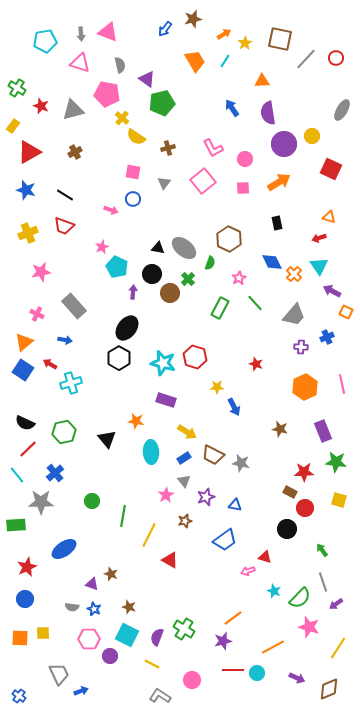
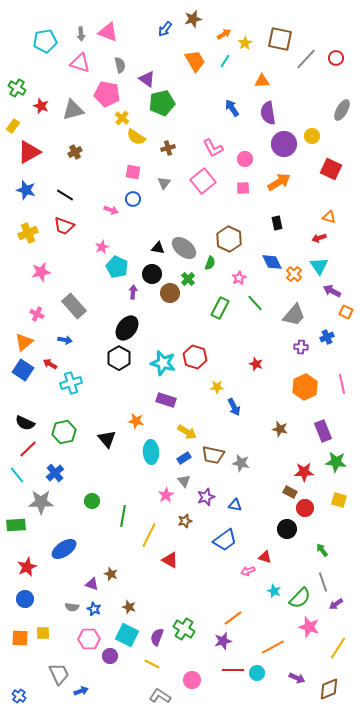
brown trapezoid at (213, 455): rotated 15 degrees counterclockwise
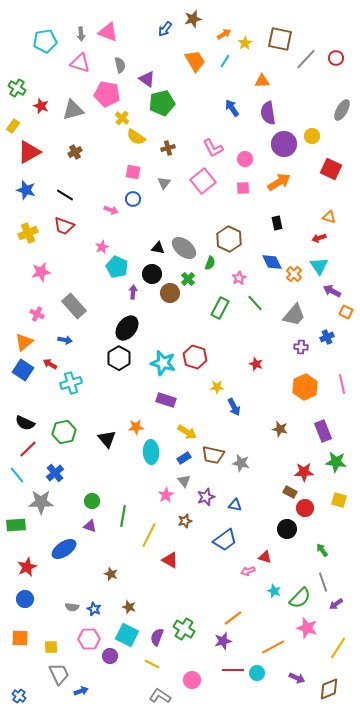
orange star at (136, 421): moved 6 px down; rotated 14 degrees counterclockwise
purple triangle at (92, 584): moved 2 px left, 58 px up
pink star at (309, 627): moved 2 px left, 1 px down
yellow square at (43, 633): moved 8 px right, 14 px down
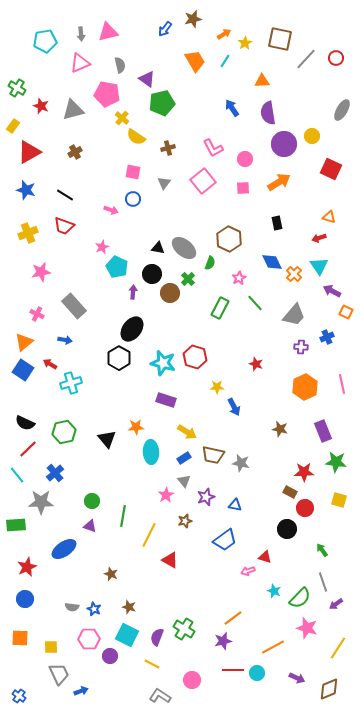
pink triangle at (108, 32): rotated 35 degrees counterclockwise
pink triangle at (80, 63): rotated 40 degrees counterclockwise
black ellipse at (127, 328): moved 5 px right, 1 px down
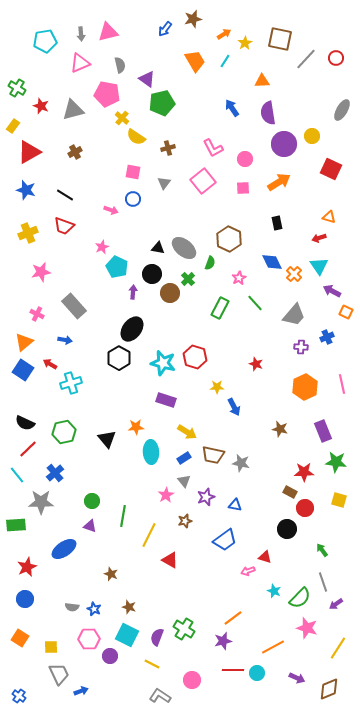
orange square at (20, 638): rotated 30 degrees clockwise
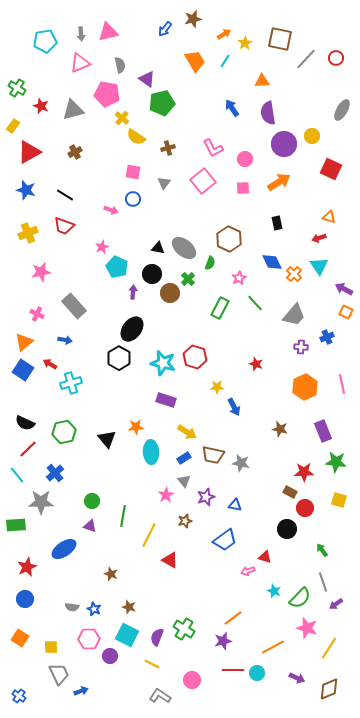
purple arrow at (332, 291): moved 12 px right, 2 px up
yellow line at (338, 648): moved 9 px left
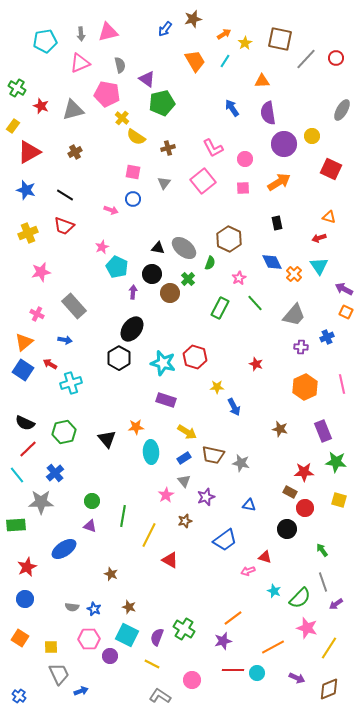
blue triangle at (235, 505): moved 14 px right
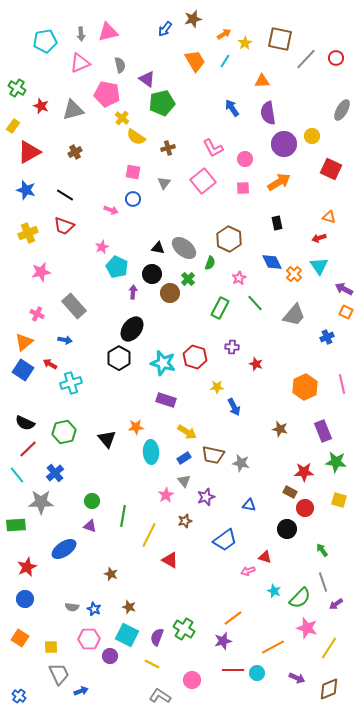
purple cross at (301, 347): moved 69 px left
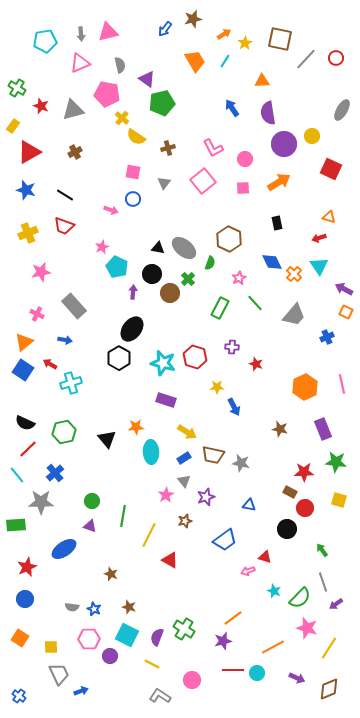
purple rectangle at (323, 431): moved 2 px up
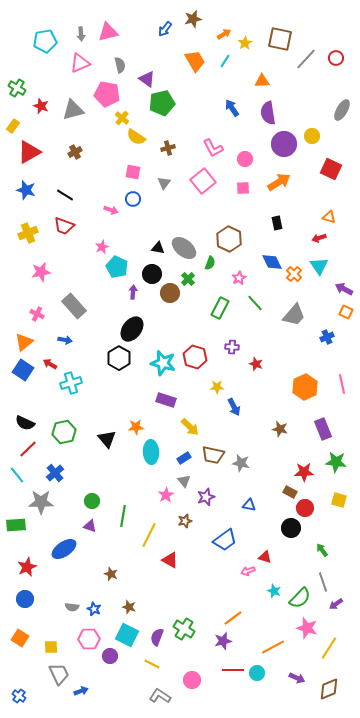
yellow arrow at (187, 432): moved 3 px right, 5 px up; rotated 12 degrees clockwise
black circle at (287, 529): moved 4 px right, 1 px up
